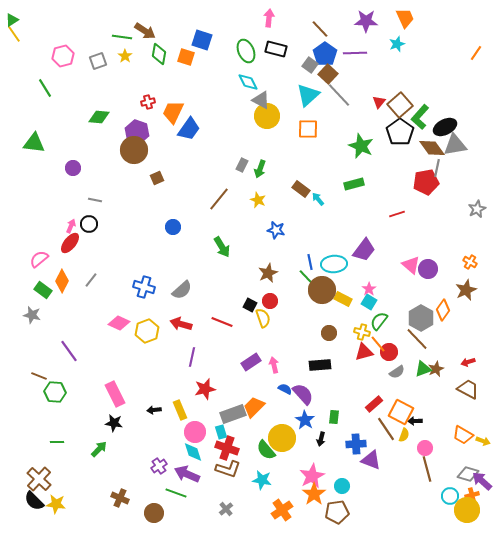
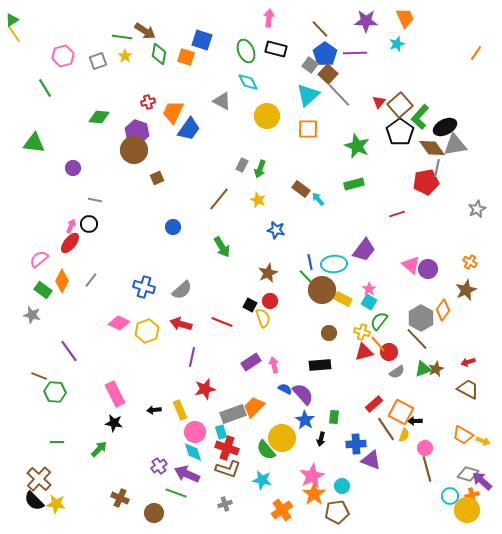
gray triangle at (261, 100): moved 39 px left, 1 px down
green star at (361, 146): moved 4 px left
gray cross at (226, 509): moved 1 px left, 5 px up; rotated 24 degrees clockwise
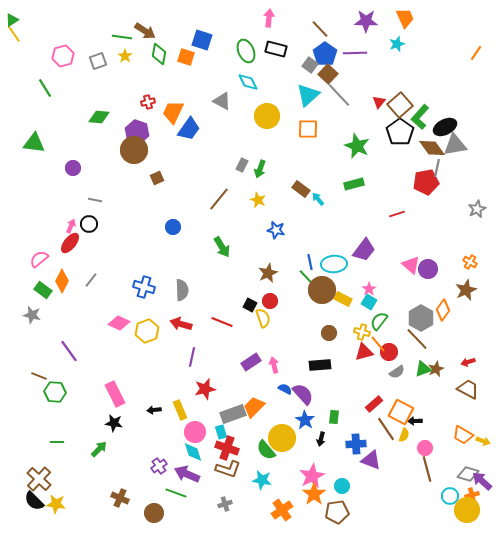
gray semicircle at (182, 290): rotated 50 degrees counterclockwise
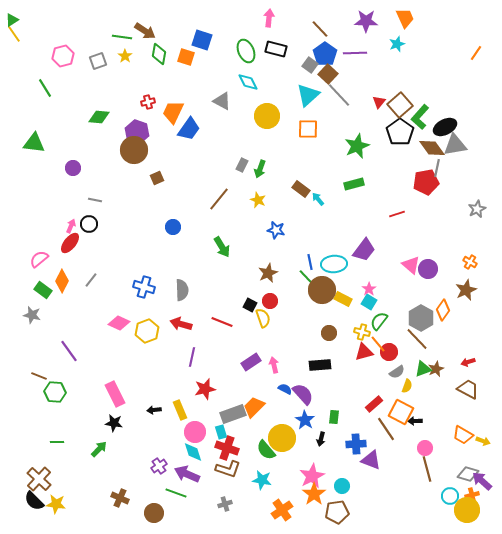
green star at (357, 146): rotated 25 degrees clockwise
yellow semicircle at (404, 435): moved 3 px right, 49 px up
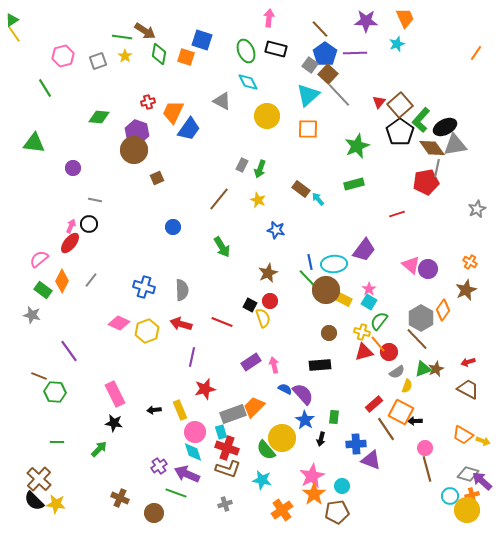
green L-shape at (420, 117): moved 1 px right, 3 px down
brown circle at (322, 290): moved 4 px right
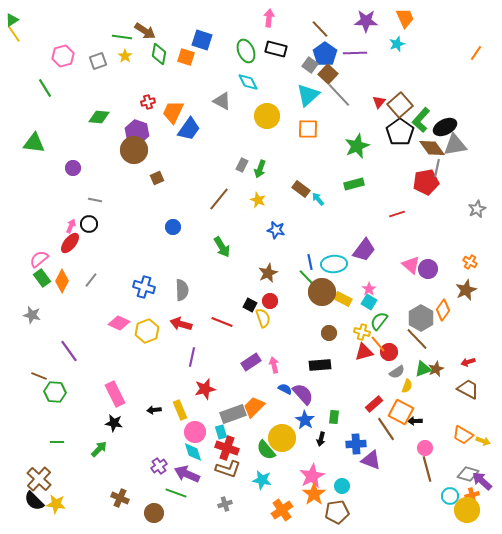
green rectangle at (43, 290): moved 1 px left, 12 px up; rotated 18 degrees clockwise
brown circle at (326, 290): moved 4 px left, 2 px down
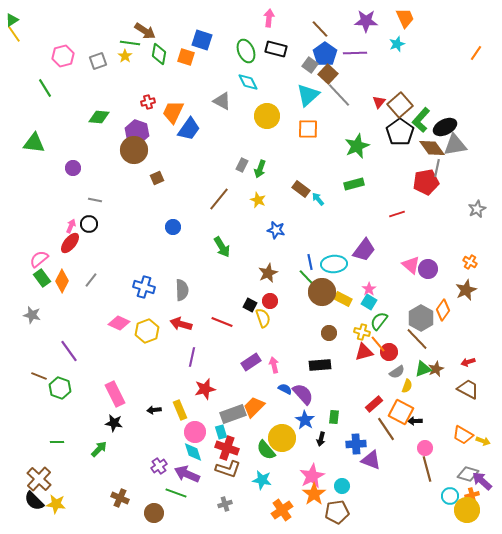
green line at (122, 37): moved 8 px right, 6 px down
green hexagon at (55, 392): moved 5 px right, 4 px up; rotated 15 degrees clockwise
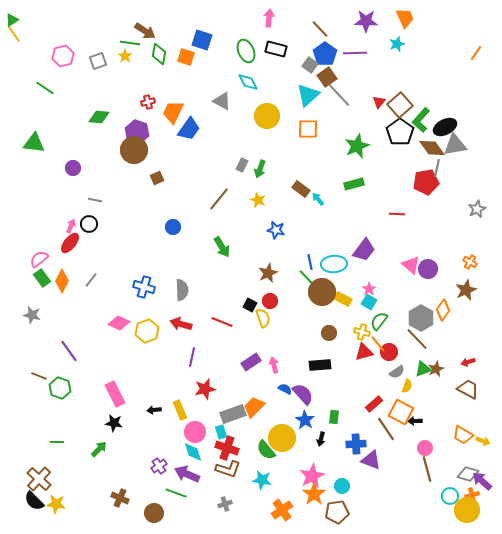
brown square at (328, 74): moved 1 px left, 3 px down; rotated 12 degrees clockwise
green line at (45, 88): rotated 24 degrees counterclockwise
red line at (397, 214): rotated 21 degrees clockwise
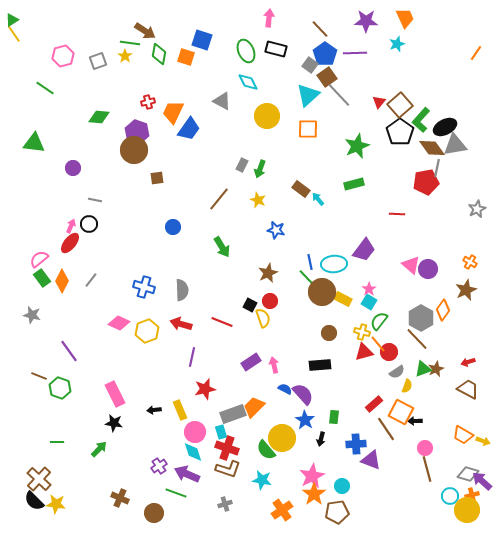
brown square at (157, 178): rotated 16 degrees clockwise
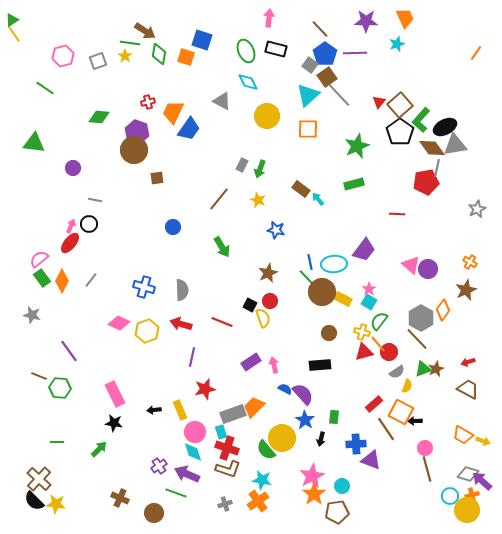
green hexagon at (60, 388): rotated 15 degrees counterclockwise
orange cross at (282, 510): moved 24 px left, 9 px up
